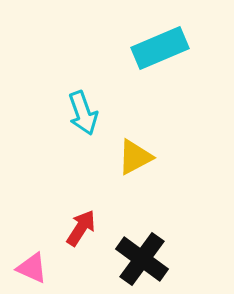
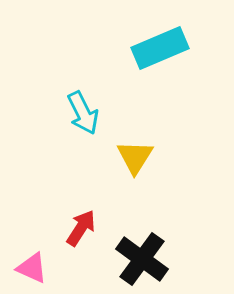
cyan arrow: rotated 6 degrees counterclockwise
yellow triangle: rotated 30 degrees counterclockwise
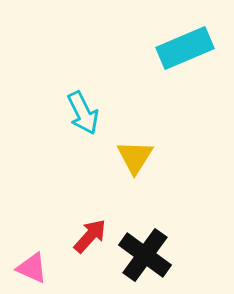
cyan rectangle: moved 25 px right
red arrow: moved 9 px right, 8 px down; rotated 9 degrees clockwise
black cross: moved 3 px right, 4 px up
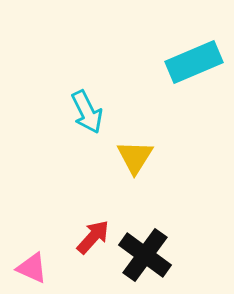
cyan rectangle: moved 9 px right, 14 px down
cyan arrow: moved 4 px right, 1 px up
red arrow: moved 3 px right, 1 px down
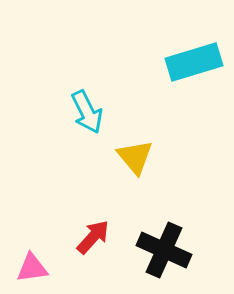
cyan rectangle: rotated 6 degrees clockwise
yellow triangle: rotated 12 degrees counterclockwise
black cross: moved 19 px right, 5 px up; rotated 12 degrees counterclockwise
pink triangle: rotated 32 degrees counterclockwise
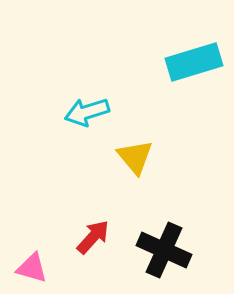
cyan arrow: rotated 99 degrees clockwise
pink triangle: rotated 24 degrees clockwise
